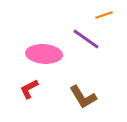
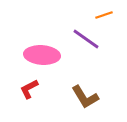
pink ellipse: moved 2 px left, 1 px down
brown L-shape: moved 2 px right
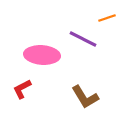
orange line: moved 3 px right, 3 px down
purple line: moved 3 px left; rotated 8 degrees counterclockwise
red L-shape: moved 7 px left
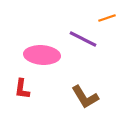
red L-shape: rotated 55 degrees counterclockwise
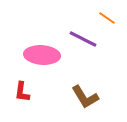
orange line: rotated 54 degrees clockwise
red L-shape: moved 3 px down
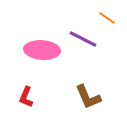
pink ellipse: moved 5 px up
red L-shape: moved 4 px right, 5 px down; rotated 15 degrees clockwise
brown L-shape: moved 3 px right; rotated 8 degrees clockwise
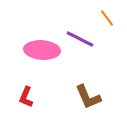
orange line: rotated 18 degrees clockwise
purple line: moved 3 px left
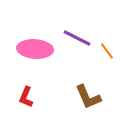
orange line: moved 33 px down
purple line: moved 3 px left, 1 px up
pink ellipse: moved 7 px left, 1 px up
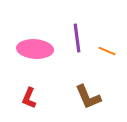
purple line: rotated 56 degrees clockwise
orange line: rotated 30 degrees counterclockwise
red L-shape: moved 3 px right, 1 px down
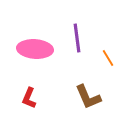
orange line: moved 1 px right, 7 px down; rotated 36 degrees clockwise
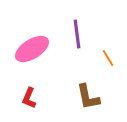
purple line: moved 4 px up
pink ellipse: moved 3 px left; rotated 36 degrees counterclockwise
brown L-shape: rotated 12 degrees clockwise
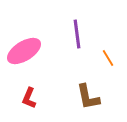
pink ellipse: moved 8 px left, 2 px down
